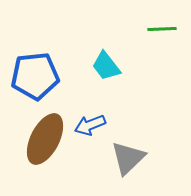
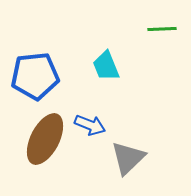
cyan trapezoid: rotated 16 degrees clockwise
blue arrow: rotated 136 degrees counterclockwise
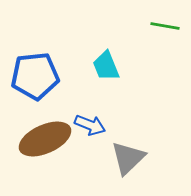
green line: moved 3 px right, 3 px up; rotated 12 degrees clockwise
brown ellipse: rotated 39 degrees clockwise
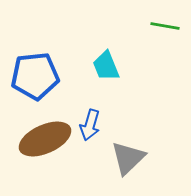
blue arrow: rotated 84 degrees clockwise
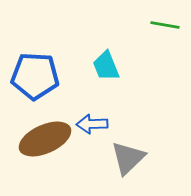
green line: moved 1 px up
blue pentagon: rotated 9 degrees clockwise
blue arrow: moved 2 px right, 1 px up; rotated 72 degrees clockwise
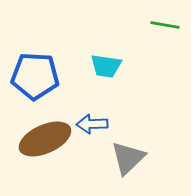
cyan trapezoid: rotated 60 degrees counterclockwise
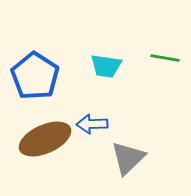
green line: moved 33 px down
blue pentagon: rotated 30 degrees clockwise
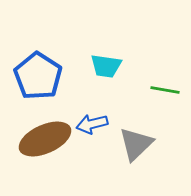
green line: moved 32 px down
blue pentagon: moved 3 px right
blue arrow: rotated 12 degrees counterclockwise
gray triangle: moved 8 px right, 14 px up
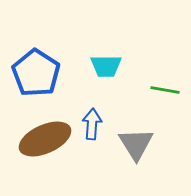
cyan trapezoid: rotated 8 degrees counterclockwise
blue pentagon: moved 2 px left, 3 px up
blue arrow: rotated 108 degrees clockwise
gray triangle: rotated 18 degrees counterclockwise
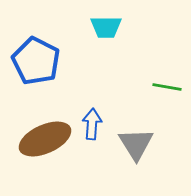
cyan trapezoid: moved 39 px up
blue pentagon: moved 12 px up; rotated 6 degrees counterclockwise
green line: moved 2 px right, 3 px up
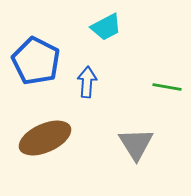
cyan trapezoid: rotated 28 degrees counterclockwise
blue arrow: moved 5 px left, 42 px up
brown ellipse: moved 1 px up
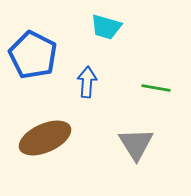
cyan trapezoid: rotated 44 degrees clockwise
blue pentagon: moved 3 px left, 6 px up
green line: moved 11 px left, 1 px down
